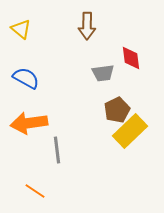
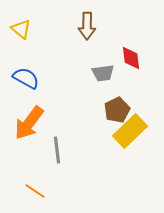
orange arrow: rotated 45 degrees counterclockwise
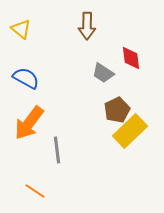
gray trapezoid: rotated 40 degrees clockwise
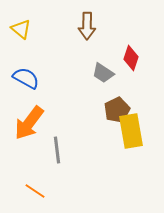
red diamond: rotated 25 degrees clockwise
yellow rectangle: moved 1 px right; rotated 56 degrees counterclockwise
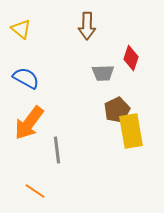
gray trapezoid: rotated 35 degrees counterclockwise
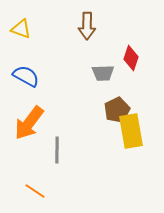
yellow triangle: rotated 20 degrees counterclockwise
blue semicircle: moved 2 px up
gray line: rotated 8 degrees clockwise
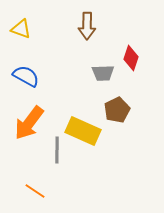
yellow rectangle: moved 48 px left; rotated 56 degrees counterclockwise
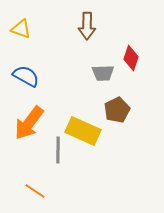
gray line: moved 1 px right
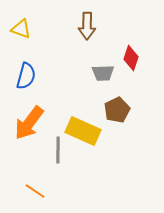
blue semicircle: rotated 76 degrees clockwise
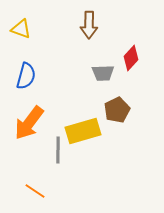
brown arrow: moved 2 px right, 1 px up
red diamond: rotated 25 degrees clockwise
yellow rectangle: rotated 40 degrees counterclockwise
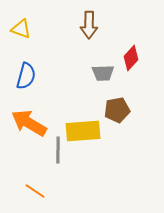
brown pentagon: rotated 15 degrees clockwise
orange arrow: rotated 84 degrees clockwise
yellow rectangle: rotated 12 degrees clockwise
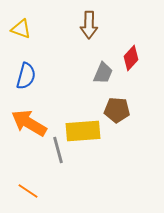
gray trapezoid: rotated 65 degrees counterclockwise
brown pentagon: rotated 15 degrees clockwise
gray line: rotated 16 degrees counterclockwise
orange line: moved 7 px left
